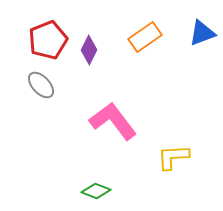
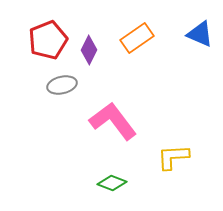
blue triangle: moved 2 px left, 1 px down; rotated 44 degrees clockwise
orange rectangle: moved 8 px left, 1 px down
gray ellipse: moved 21 px right; rotated 60 degrees counterclockwise
green diamond: moved 16 px right, 8 px up
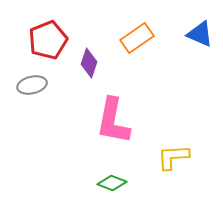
purple diamond: moved 13 px down; rotated 8 degrees counterclockwise
gray ellipse: moved 30 px left
pink L-shape: rotated 132 degrees counterclockwise
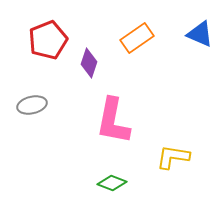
gray ellipse: moved 20 px down
yellow L-shape: rotated 12 degrees clockwise
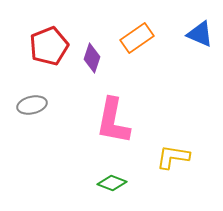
red pentagon: moved 1 px right, 6 px down
purple diamond: moved 3 px right, 5 px up
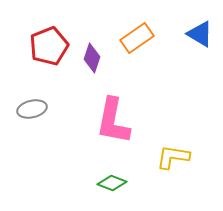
blue triangle: rotated 8 degrees clockwise
gray ellipse: moved 4 px down
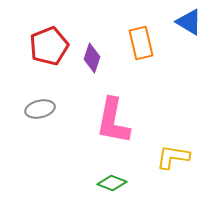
blue triangle: moved 11 px left, 12 px up
orange rectangle: moved 4 px right, 5 px down; rotated 68 degrees counterclockwise
gray ellipse: moved 8 px right
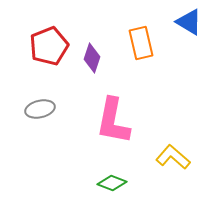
yellow L-shape: rotated 32 degrees clockwise
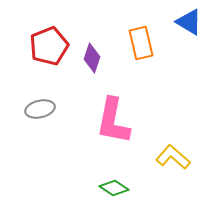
green diamond: moved 2 px right, 5 px down; rotated 12 degrees clockwise
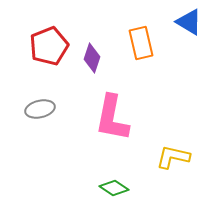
pink L-shape: moved 1 px left, 3 px up
yellow L-shape: rotated 28 degrees counterclockwise
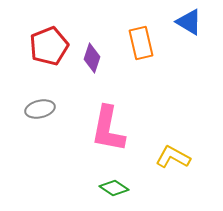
pink L-shape: moved 4 px left, 11 px down
yellow L-shape: rotated 16 degrees clockwise
